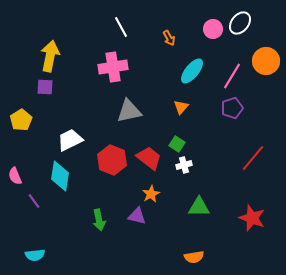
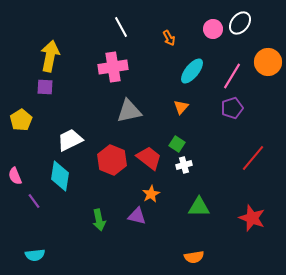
orange circle: moved 2 px right, 1 px down
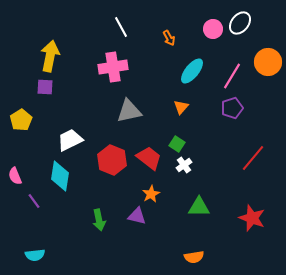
white cross: rotated 21 degrees counterclockwise
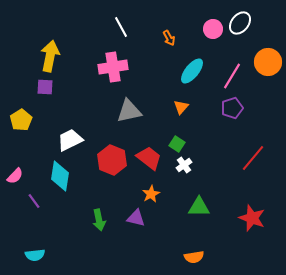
pink semicircle: rotated 114 degrees counterclockwise
purple triangle: moved 1 px left, 2 px down
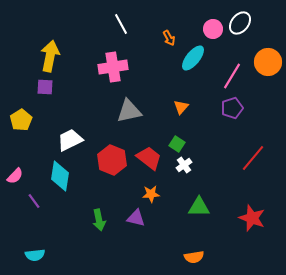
white line: moved 3 px up
cyan ellipse: moved 1 px right, 13 px up
orange star: rotated 24 degrees clockwise
